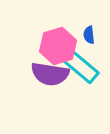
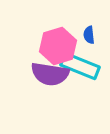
cyan rectangle: rotated 18 degrees counterclockwise
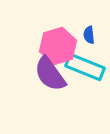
cyan rectangle: moved 5 px right, 1 px down
purple semicircle: rotated 45 degrees clockwise
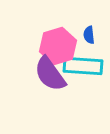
cyan rectangle: moved 2 px left, 1 px up; rotated 18 degrees counterclockwise
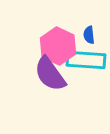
pink hexagon: rotated 18 degrees counterclockwise
cyan rectangle: moved 3 px right, 6 px up
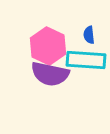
pink hexagon: moved 10 px left
purple semicircle: rotated 42 degrees counterclockwise
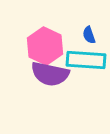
blue semicircle: rotated 12 degrees counterclockwise
pink hexagon: moved 3 px left
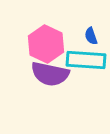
blue semicircle: moved 2 px right, 1 px down
pink hexagon: moved 1 px right, 2 px up
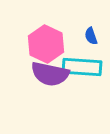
cyan rectangle: moved 4 px left, 7 px down
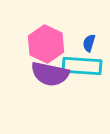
blue semicircle: moved 2 px left, 7 px down; rotated 36 degrees clockwise
cyan rectangle: moved 1 px up
